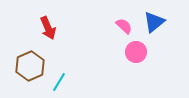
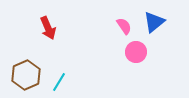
pink semicircle: rotated 12 degrees clockwise
brown hexagon: moved 4 px left, 9 px down
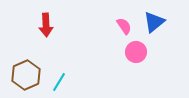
red arrow: moved 2 px left, 3 px up; rotated 20 degrees clockwise
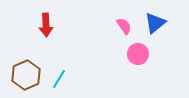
blue triangle: moved 1 px right, 1 px down
pink circle: moved 2 px right, 2 px down
cyan line: moved 3 px up
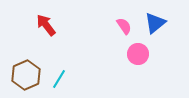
red arrow: rotated 145 degrees clockwise
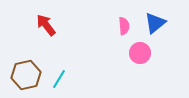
pink semicircle: rotated 30 degrees clockwise
pink circle: moved 2 px right, 1 px up
brown hexagon: rotated 12 degrees clockwise
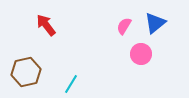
pink semicircle: rotated 144 degrees counterclockwise
pink circle: moved 1 px right, 1 px down
brown hexagon: moved 3 px up
cyan line: moved 12 px right, 5 px down
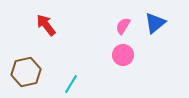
pink semicircle: moved 1 px left
pink circle: moved 18 px left, 1 px down
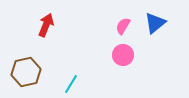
red arrow: rotated 60 degrees clockwise
